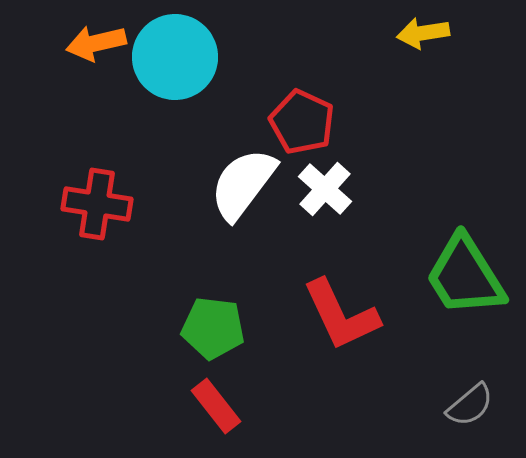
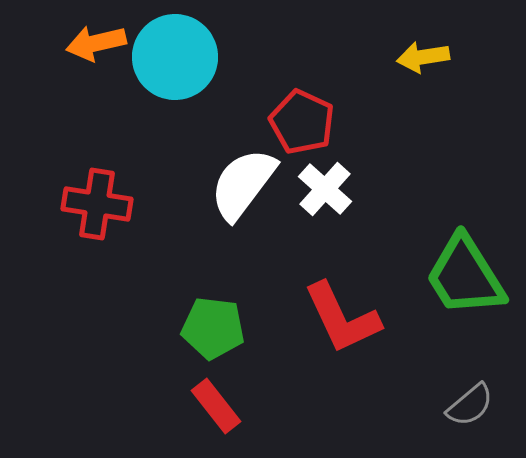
yellow arrow: moved 24 px down
red L-shape: moved 1 px right, 3 px down
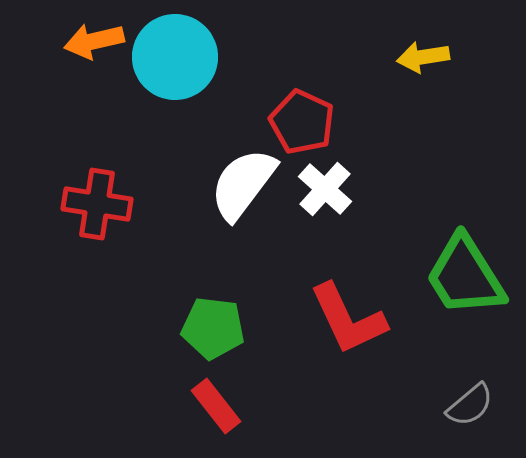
orange arrow: moved 2 px left, 2 px up
red L-shape: moved 6 px right, 1 px down
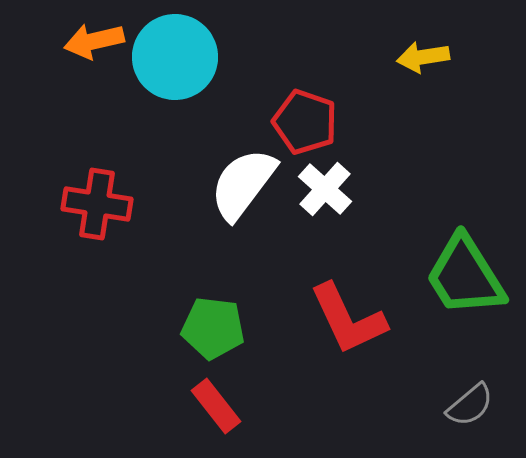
red pentagon: moved 3 px right; rotated 6 degrees counterclockwise
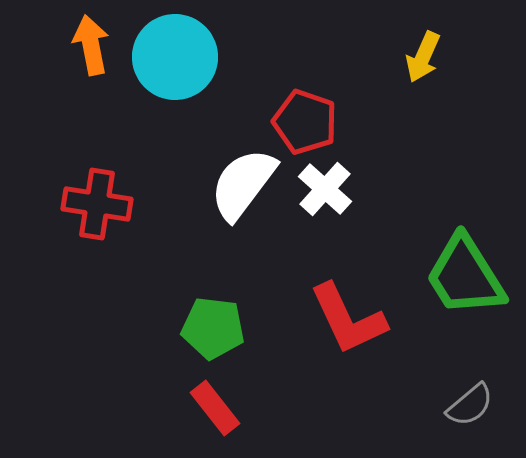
orange arrow: moved 3 px left, 4 px down; rotated 92 degrees clockwise
yellow arrow: rotated 57 degrees counterclockwise
red rectangle: moved 1 px left, 2 px down
